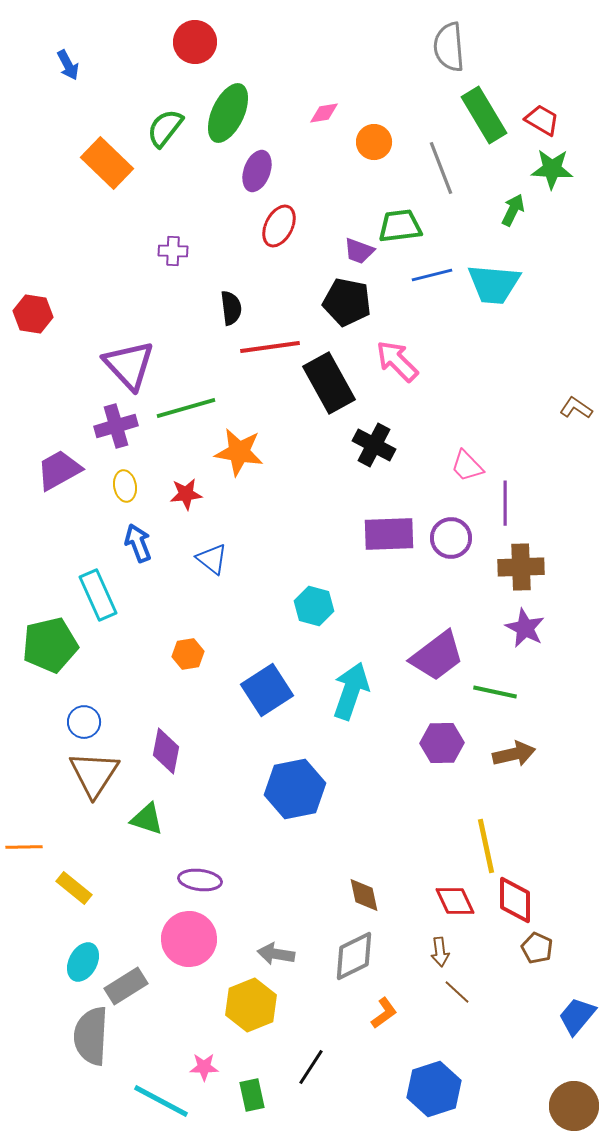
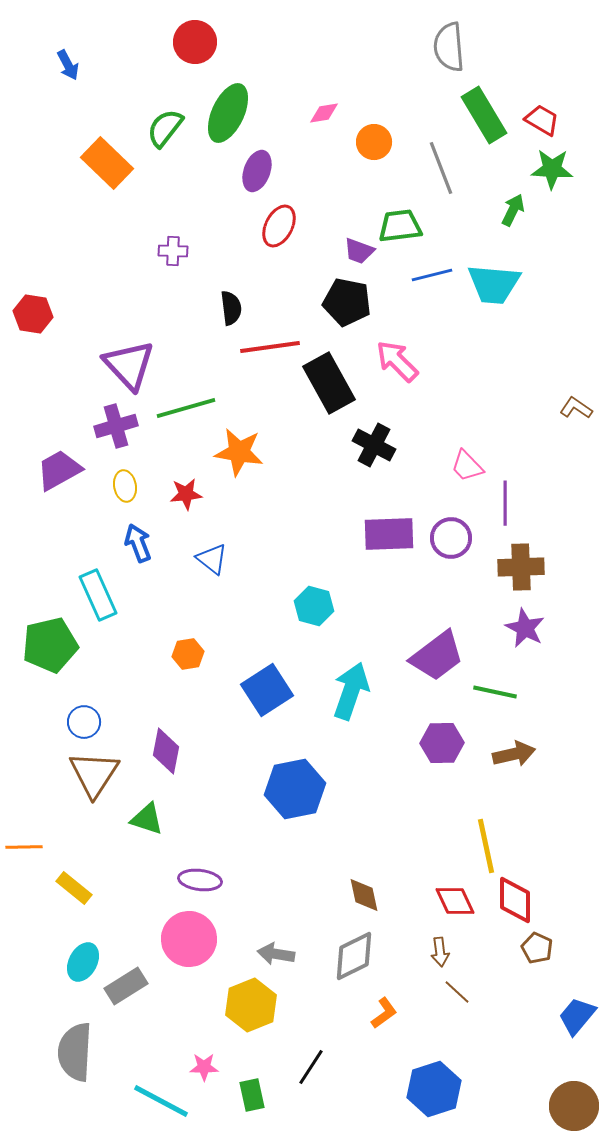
gray semicircle at (91, 1036): moved 16 px left, 16 px down
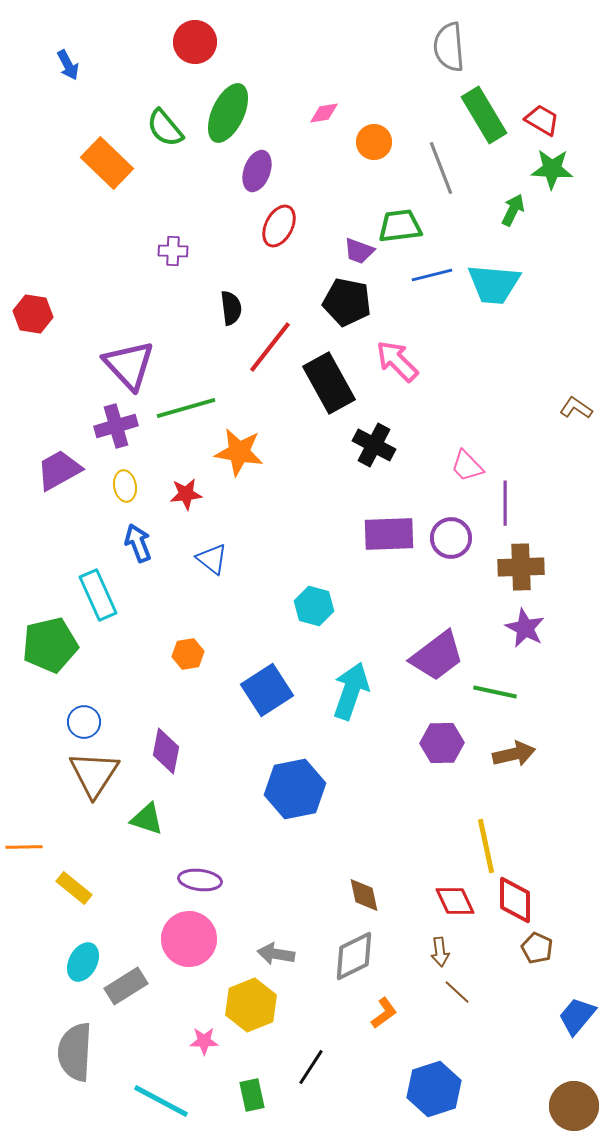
green semicircle at (165, 128): rotated 78 degrees counterclockwise
red line at (270, 347): rotated 44 degrees counterclockwise
pink star at (204, 1067): moved 26 px up
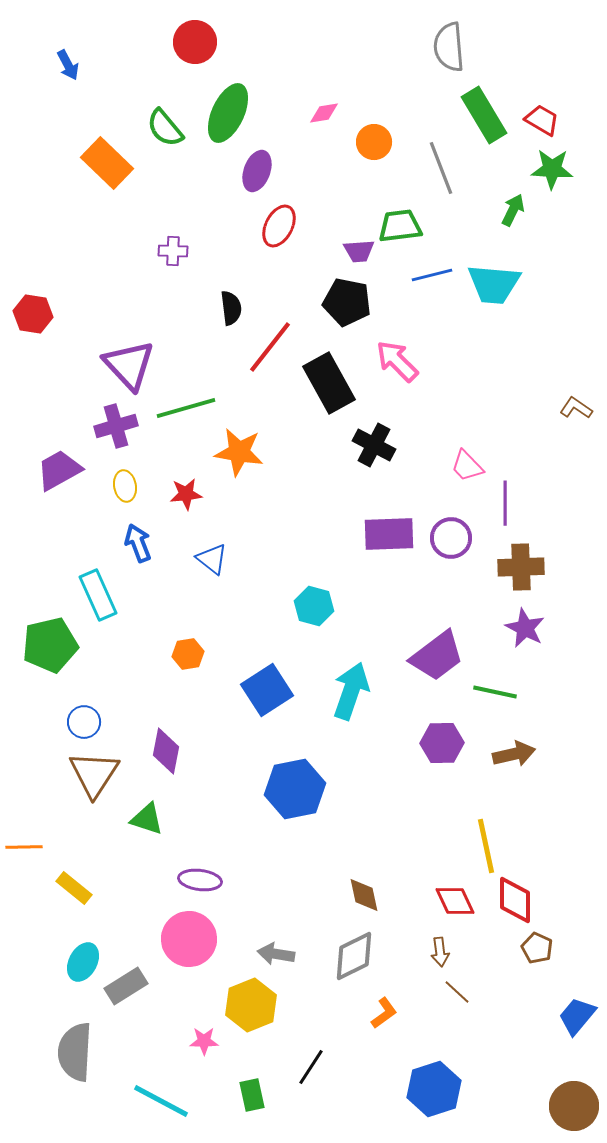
purple trapezoid at (359, 251): rotated 24 degrees counterclockwise
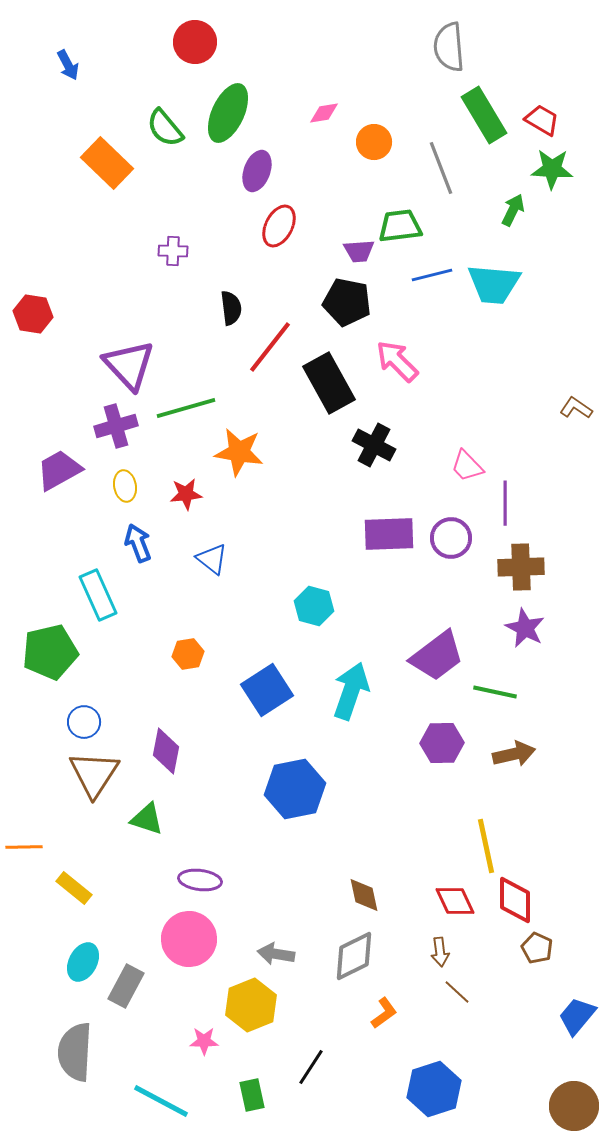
green pentagon at (50, 645): moved 7 px down
gray rectangle at (126, 986): rotated 30 degrees counterclockwise
